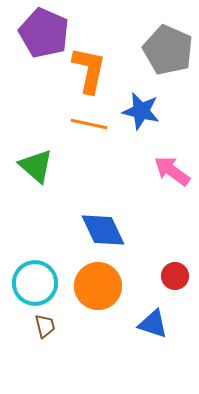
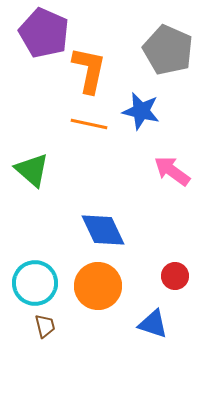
green triangle: moved 4 px left, 4 px down
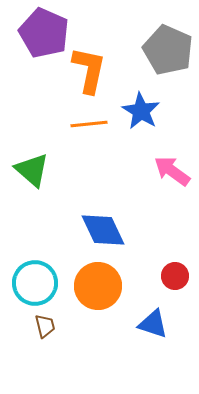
blue star: rotated 18 degrees clockwise
orange line: rotated 18 degrees counterclockwise
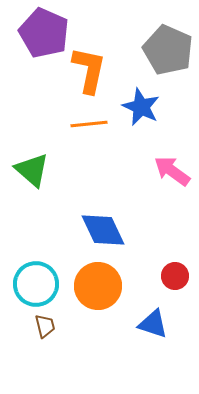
blue star: moved 4 px up; rotated 6 degrees counterclockwise
cyan circle: moved 1 px right, 1 px down
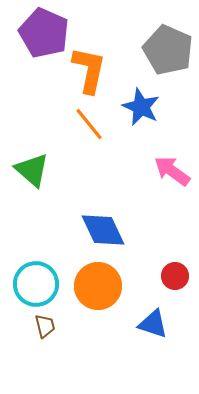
orange line: rotated 57 degrees clockwise
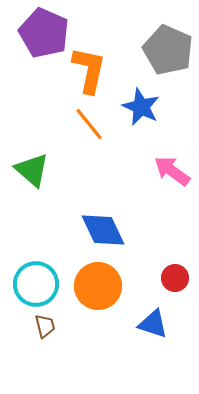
red circle: moved 2 px down
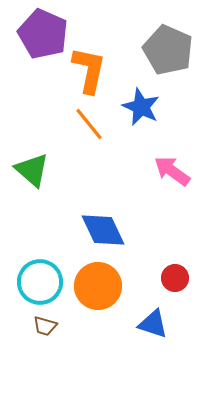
purple pentagon: moved 1 px left, 1 px down
cyan circle: moved 4 px right, 2 px up
brown trapezoid: rotated 120 degrees clockwise
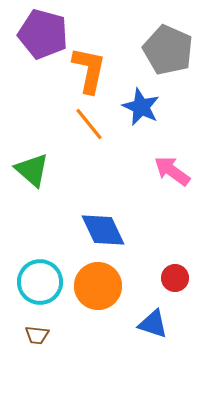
purple pentagon: rotated 9 degrees counterclockwise
brown trapezoid: moved 8 px left, 9 px down; rotated 10 degrees counterclockwise
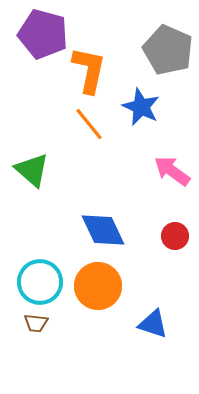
red circle: moved 42 px up
brown trapezoid: moved 1 px left, 12 px up
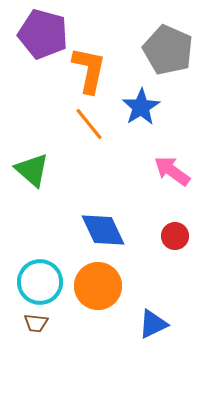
blue star: rotated 15 degrees clockwise
blue triangle: rotated 44 degrees counterclockwise
